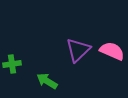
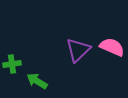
pink semicircle: moved 4 px up
green arrow: moved 10 px left
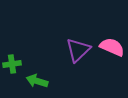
green arrow: rotated 15 degrees counterclockwise
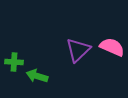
green cross: moved 2 px right, 2 px up; rotated 12 degrees clockwise
green arrow: moved 5 px up
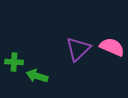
purple triangle: moved 1 px up
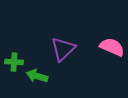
purple triangle: moved 15 px left
